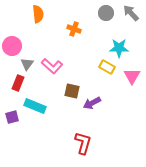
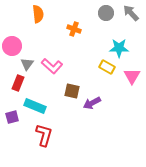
red L-shape: moved 39 px left, 8 px up
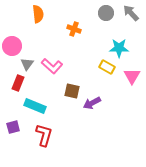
purple square: moved 1 px right, 10 px down
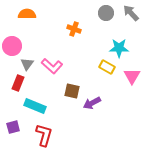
orange semicircle: moved 11 px left; rotated 84 degrees counterclockwise
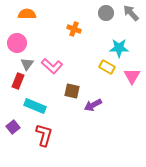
pink circle: moved 5 px right, 3 px up
red rectangle: moved 2 px up
purple arrow: moved 1 px right, 2 px down
purple square: rotated 24 degrees counterclockwise
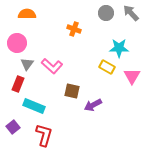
red rectangle: moved 3 px down
cyan rectangle: moved 1 px left
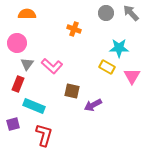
purple square: moved 3 px up; rotated 24 degrees clockwise
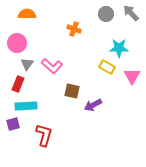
gray circle: moved 1 px down
cyan rectangle: moved 8 px left; rotated 25 degrees counterclockwise
